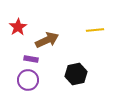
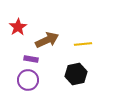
yellow line: moved 12 px left, 14 px down
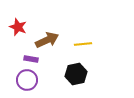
red star: rotated 18 degrees counterclockwise
purple circle: moved 1 px left
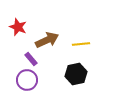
yellow line: moved 2 px left
purple rectangle: rotated 40 degrees clockwise
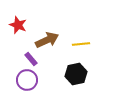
red star: moved 2 px up
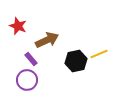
red star: moved 1 px down
yellow line: moved 18 px right, 10 px down; rotated 18 degrees counterclockwise
black hexagon: moved 13 px up
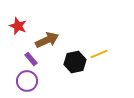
black hexagon: moved 1 px left, 1 px down
purple circle: moved 1 px down
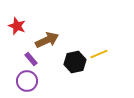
red star: moved 1 px left
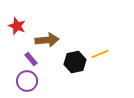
brown arrow: rotated 20 degrees clockwise
yellow line: moved 1 px right
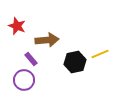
purple circle: moved 3 px left, 1 px up
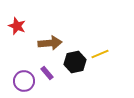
brown arrow: moved 3 px right, 3 px down
purple rectangle: moved 16 px right, 14 px down
purple circle: moved 1 px down
